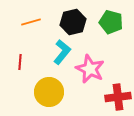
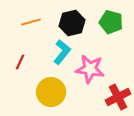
black hexagon: moved 1 px left, 1 px down
red line: rotated 21 degrees clockwise
pink star: rotated 16 degrees counterclockwise
yellow circle: moved 2 px right
red cross: rotated 20 degrees counterclockwise
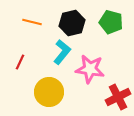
orange line: moved 1 px right; rotated 30 degrees clockwise
yellow circle: moved 2 px left
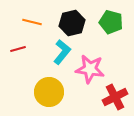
red line: moved 2 px left, 13 px up; rotated 49 degrees clockwise
red cross: moved 3 px left
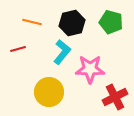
pink star: rotated 8 degrees counterclockwise
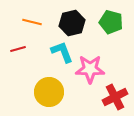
cyan L-shape: rotated 60 degrees counterclockwise
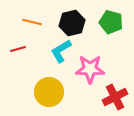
cyan L-shape: moved 1 px left, 1 px up; rotated 100 degrees counterclockwise
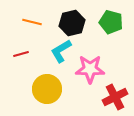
red line: moved 3 px right, 5 px down
yellow circle: moved 2 px left, 3 px up
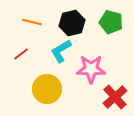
red line: rotated 21 degrees counterclockwise
pink star: moved 1 px right
red cross: rotated 15 degrees counterclockwise
